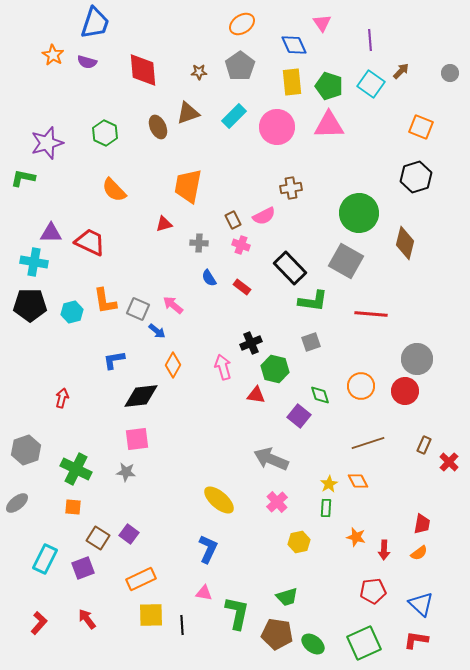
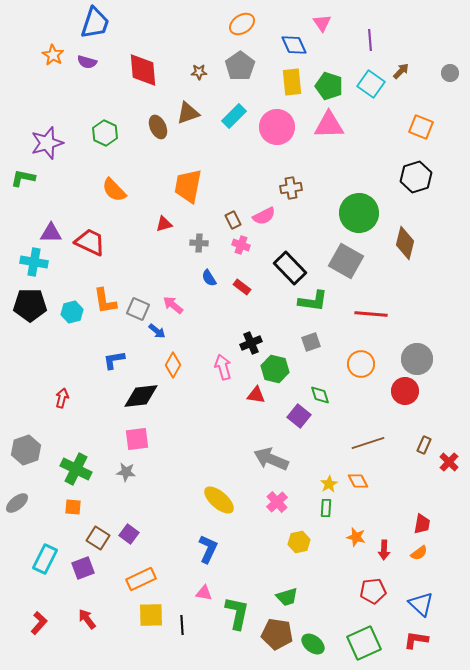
orange circle at (361, 386): moved 22 px up
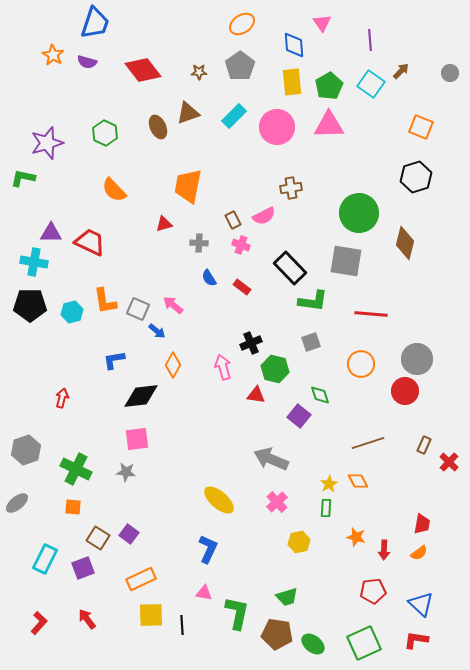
blue diamond at (294, 45): rotated 20 degrees clockwise
red diamond at (143, 70): rotated 33 degrees counterclockwise
green pentagon at (329, 86): rotated 24 degrees clockwise
gray square at (346, 261): rotated 20 degrees counterclockwise
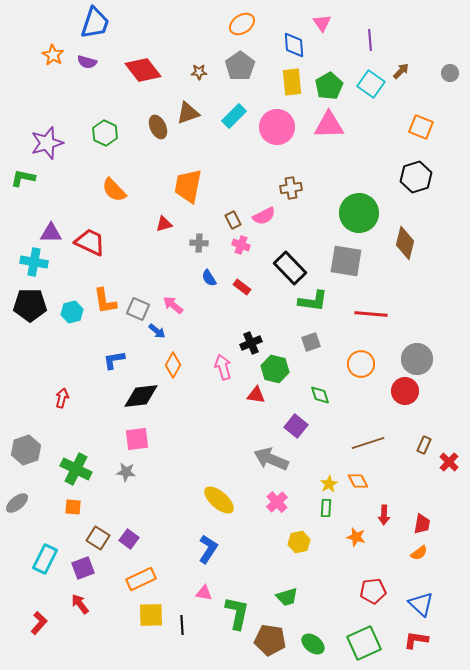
purple square at (299, 416): moved 3 px left, 10 px down
purple square at (129, 534): moved 5 px down
blue L-shape at (208, 549): rotated 8 degrees clockwise
red arrow at (384, 550): moved 35 px up
red arrow at (87, 619): moved 7 px left, 15 px up
brown pentagon at (277, 634): moved 7 px left, 6 px down
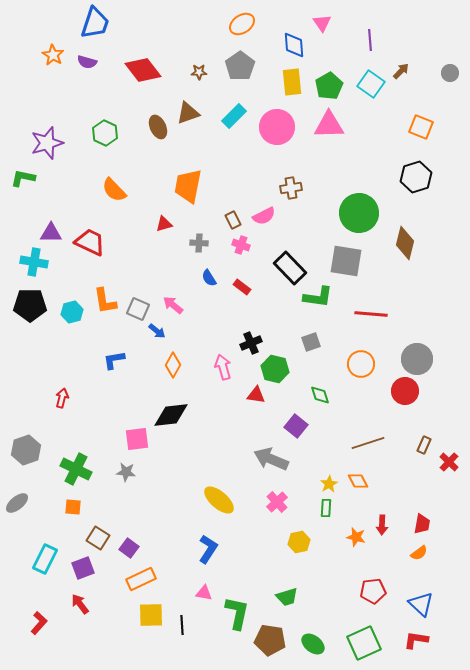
green L-shape at (313, 301): moved 5 px right, 4 px up
black diamond at (141, 396): moved 30 px right, 19 px down
red arrow at (384, 515): moved 2 px left, 10 px down
purple square at (129, 539): moved 9 px down
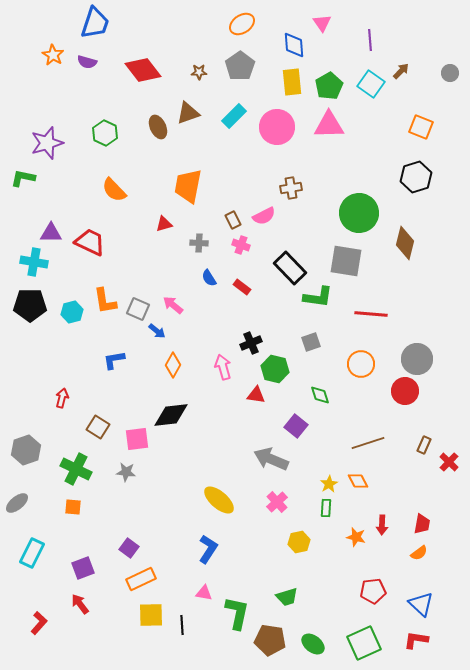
brown square at (98, 538): moved 111 px up
cyan rectangle at (45, 559): moved 13 px left, 6 px up
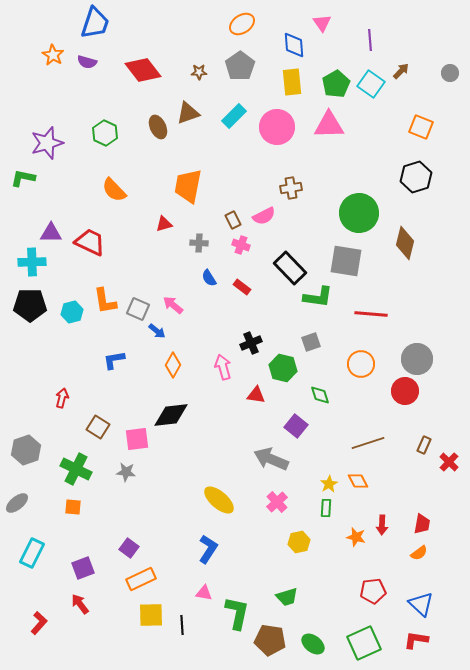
green pentagon at (329, 86): moved 7 px right, 2 px up
cyan cross at (34, 262): moved 2 px left; rotated 12 degrees counterclockwise
green hexagon at (275, 369): moved 8 px right, 1 px up
